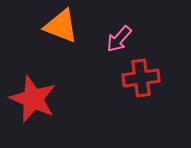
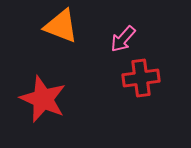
pink arrow: moved 4 px right
red star: moved 10 px right
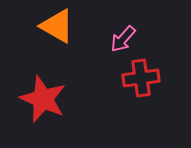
orange triangle: moved 4 px left; rotated 9 degrees clockwise
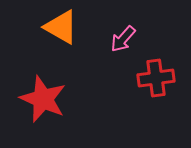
orange triangle: moved 4 px right, 1 px down
red cross: moved 15 px right
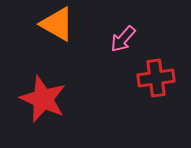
orange triangle: moved 4 px left, 3 px up
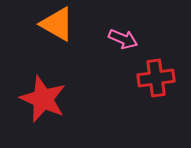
pink arrow: rotated 108 degrees counterclockwise
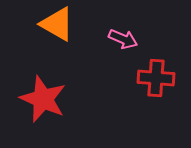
red cross: rotated 12 degrees clockwise
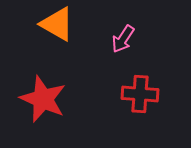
pink arrow: rotated 100 degrees clockwise
red cross: moved 16 px left, 16 px down
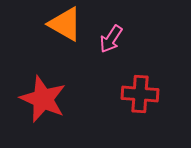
orange triangle: moved 8 px right
pink arrow: moved 12 px left
